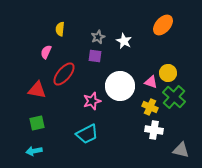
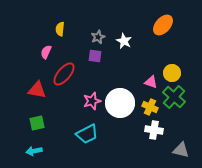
yellow circle: moved 4 px right
white circle: moved 17 px down
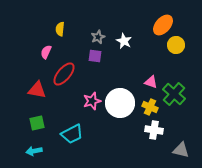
yellow circle: moved 4 px right, 28 px up
green cross: moved 3 px up
cyan trapezoid: moved 15 px left
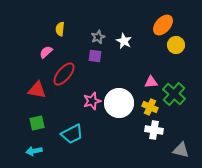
pink semicircle: rotated 24 degrees clockwise
pink triangle: rotated 24 degrees counterclockwise
white circle: moved 1 px left
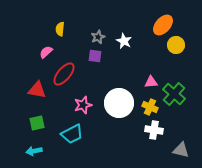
pink star: moved 9 px left, 4 px down
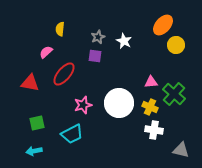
red triangle: moved 7 px left, 7 px up
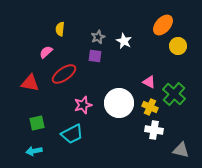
yellow circle: moved 2 px right, 1 px down
red ellipse: rotated 15 degrees clockwise
pink triangle: moved 2 px left; rotated 32 degrees clockwise
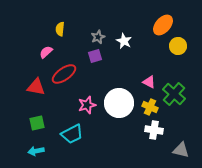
purple square: rotated 24 degrees counterclockwise
red triangle: moved 6 px right, 4 px down
pink star: moved 4 px right
cyan arrow: moved 2 px right
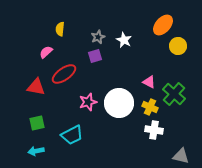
white star: moved 1 px up
pink star: moved 1 px right, 3 px up
cyan trapezoid: moved 1 px down
gray triangle: moved 6 px down
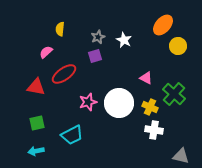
pink triangle: moved 3 px left, 4 px up
